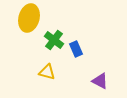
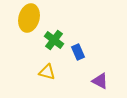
blue rectangle: moved 2 px right, 3 px down
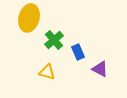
green cross: rotated 12 degrees clockwise
purple triangle: moved 12 px up
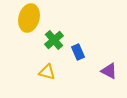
purple triangle: moved 9 px right, 2 px down
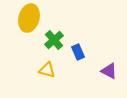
yellow triangle: moved 2 px up
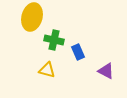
yellow ellipse: moved 3 px right, 1 px up
green cross: rotated 36 degrees counterclockwise
purple triangle: moved 3 px left
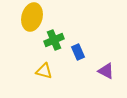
green cross: rotated 36 degrees counterclockwise
yellow triangle: moved 3 px left, 1 px down
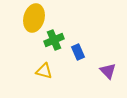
yellow ellipse: moved 2 px right, 1 px down
purple triangle: moved 2 px right; rotated 18 degrees clockwise
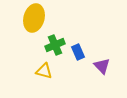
green cross: moved 1 px right, 5 px down
purple triangle: moved 6 px left, 5 px up
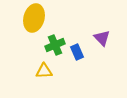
blue rectangle: moved 1 px left
purple triangle: moved 28 px up
yellow triangle: rotated 18 degrees counterclockwise
